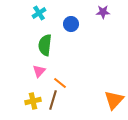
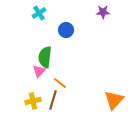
blue circle: moved 5 px left, 6 px down
green semicircle: moved 12 px down
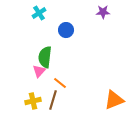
orange triangle: rotated 25 degrees clockwise
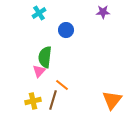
orange line: moved 2 px right, 2 px down
orange triangle: moved 2 px left; rotated 30 degrees counterclockwise
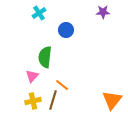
pink triangle: moved 7 px left, 5 px down
